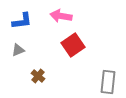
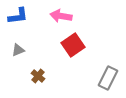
blue L-shape: moved 4 px left, 5 px up
gray rectangle: moved 4 px up; rotated 20 degrees clockwise
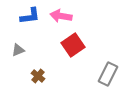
blue L-shape: moved 12 px right
gray rectangle: moved 4 px up
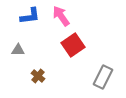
pink arrow: rotated 45 degrees clockwise
gray triangle: rotated 24 degrees clockwise
gray rectangle: moved 5 px left, 3 px down
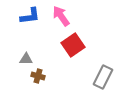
gray triangle: moved 8 px right, 9 px down
brown cross: rotated 24 degrees counterclockwise
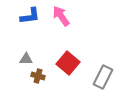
red square: moved 5 px left, 18 px down; rotated 15 degrees counterclockwise
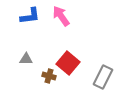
brown cross: moved 11 px right
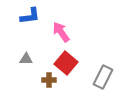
pink arrow: moved 16 px down
red square: moved 2 px left
brown cross: moved 4 px down; rotated 16 degrees counterclockwise
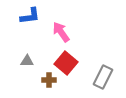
gray triangle: moved 1 px right, 2 px down
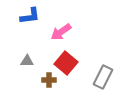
pink arrow: rotated 90 degrees counterclockwise
